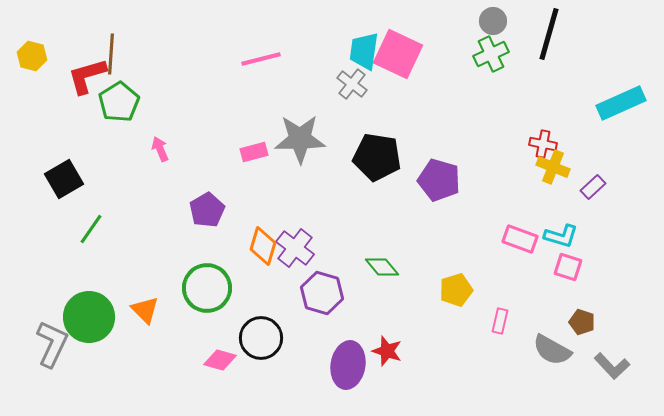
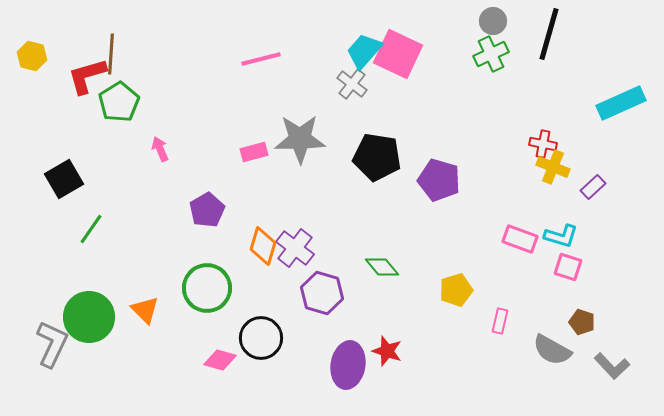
cyan trapezoid at (364, 51): rotated 33 degrees clockwise
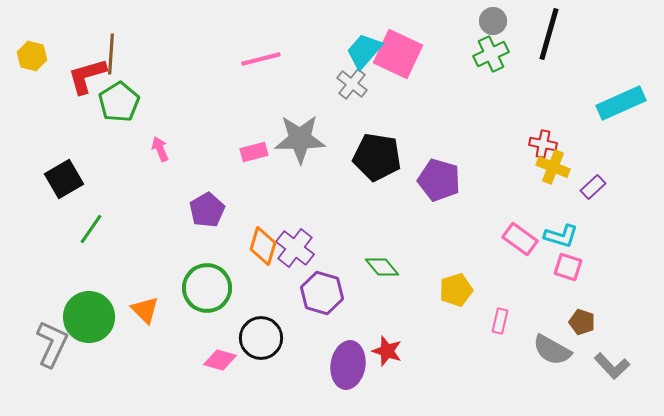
pink rectangle at (520, 239): rotated 16 degrees clockwise
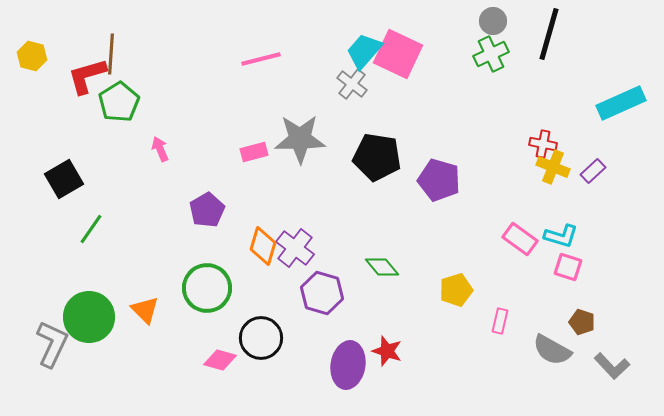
purple rectangle at (593, 187): moved 16 px up
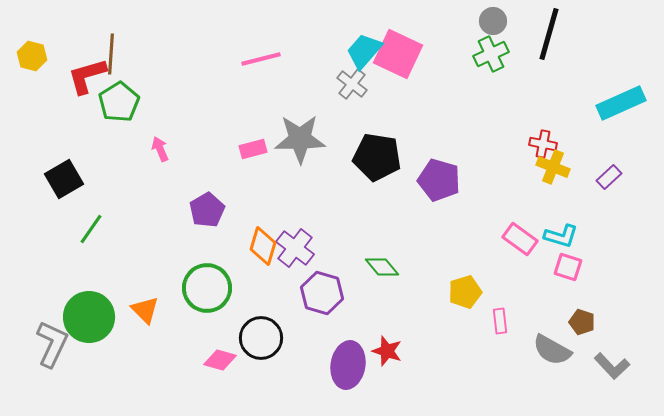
pink rectangle at (254, 152): moved 1 px left, 3 px up
purple rectangle at (593, 171): moved 16 px right, 6 px down
yellow pentagon at (456, 290): moved 9 px right, 2 px down
pink rectangle at (500, 321): rotated 20 degrees counterclockwise
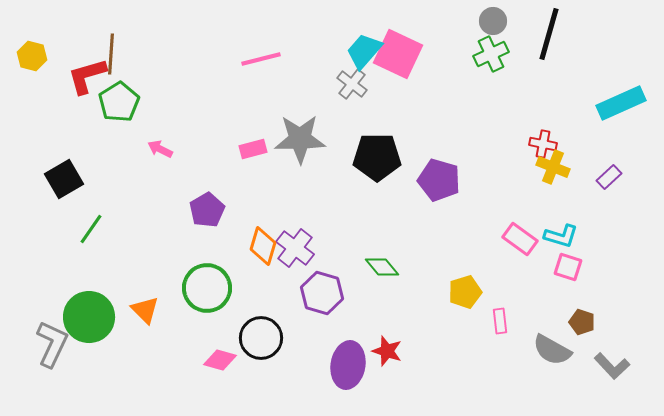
pink arrow at (160, 149): rotated 40 degrees counterclockwise
black pentagon at (377, 157): rotated 9 degrees counterclockwise
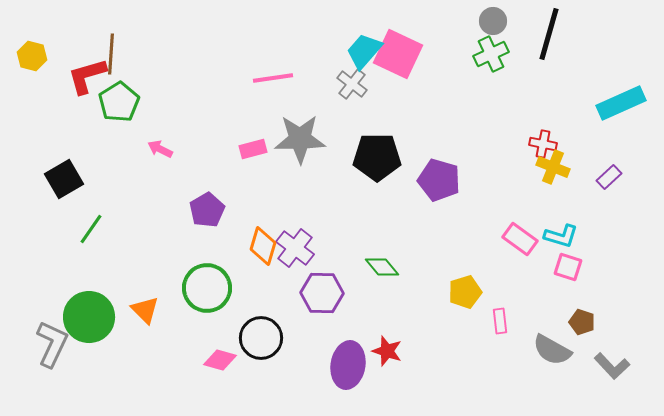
pink line at (261, 59): moved 12 px right, 19 px down; rotated 6 degrees clockwise
purple hexagon at (322, 293): rotated 15 degrees counterclockwise
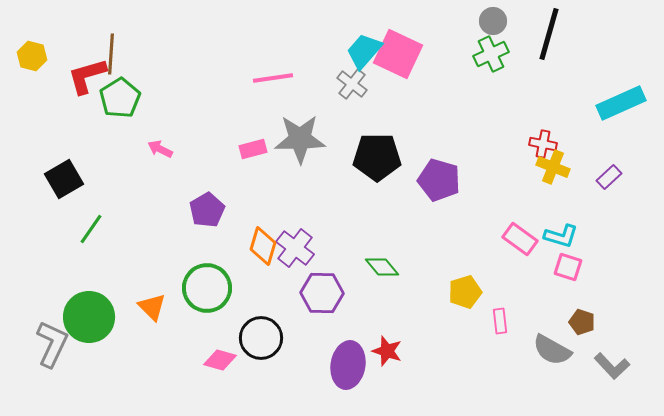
green pentagon at (119, 102): moved 1 px right, 4 px up
orange triangle at (145, 310): moved 7 px right, 3 px up
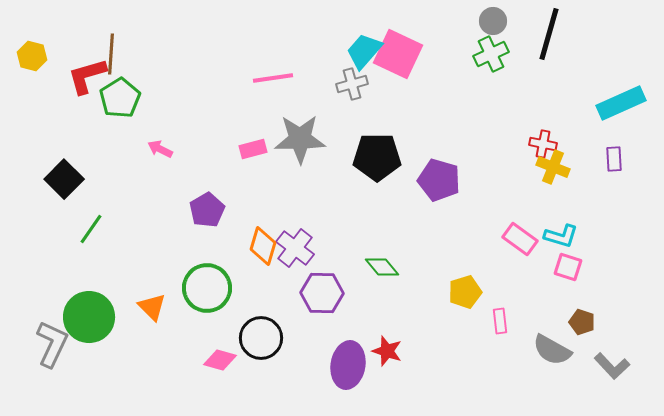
gray cross at (352, 84): rotated 36 degrees clockwise
purple rectangle at (609, 177): moved 5 px right, 18 px up; rotated 50 degrees counterclockwise
black square at (64, 179): rotated 15 degrees counterclockwise
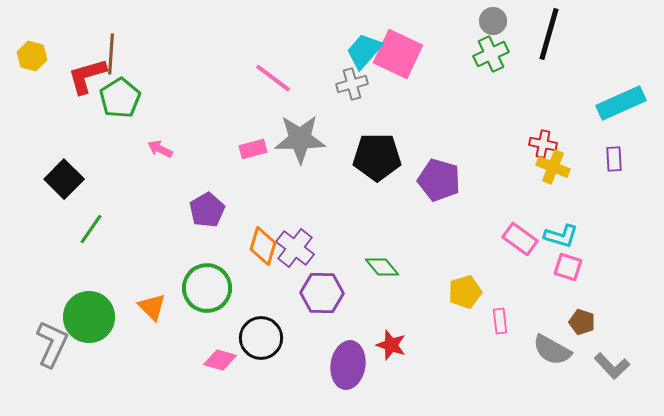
pink line at (273, 78): rotated 45 degrees clockwise
red star at (387, 351): moved 4 px right, 6 px up
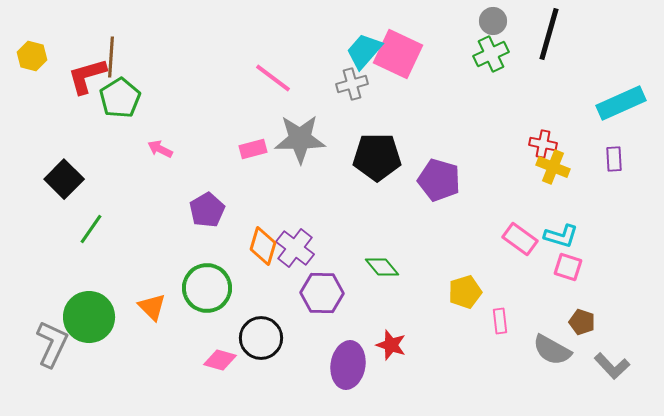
brown line at (111, 54): moved 3 px down
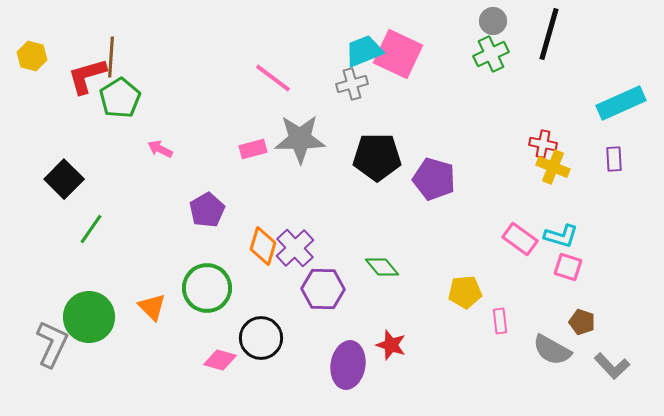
cyan trapezoid at (364, 51): rotated 27 degrees clockwise
purple pentagon at (439, 180): moved 5 px left, 1 px up
purple cross at (295, 248): rotated 9 degrees clockwise
yellow pentagon at (465, 292): rotated 12 degrees clockwise
purple hexagon at (322, 293): moved 1 px right, 4 px up
